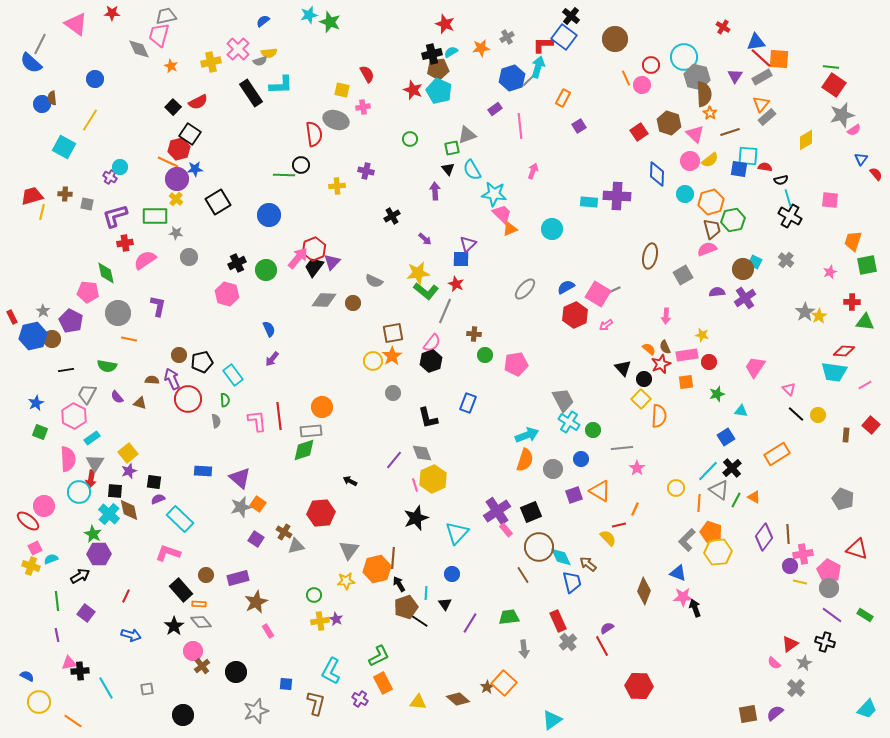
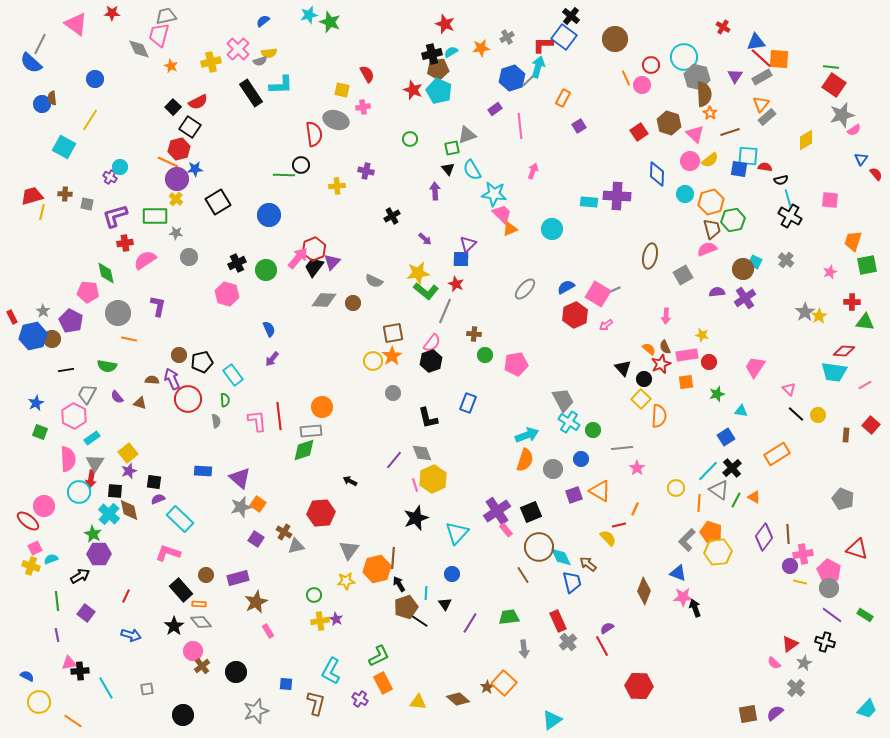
black square at (190, 134): moved 7 px up
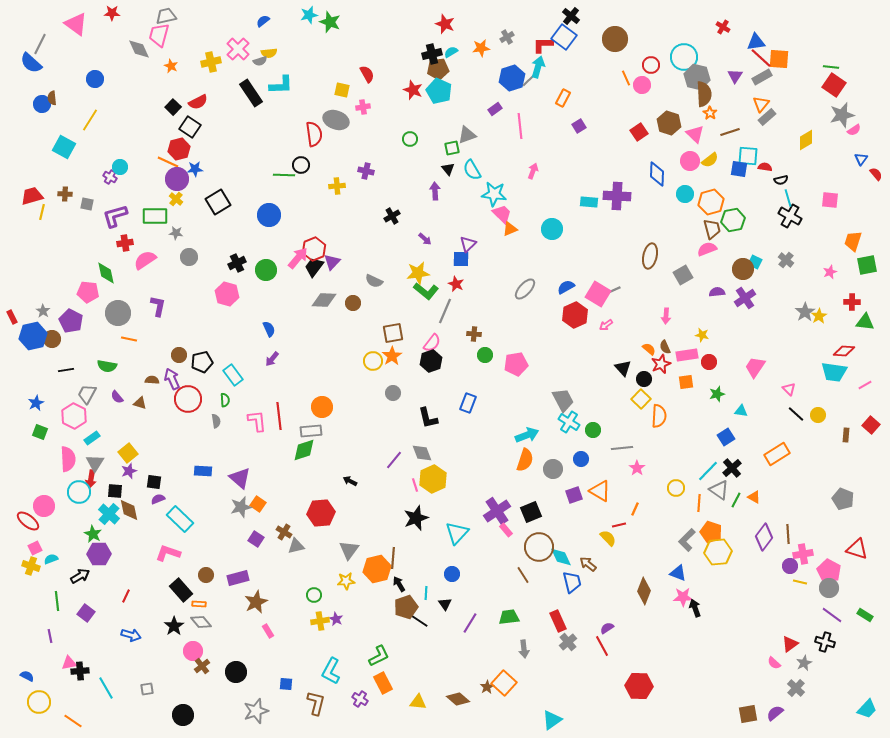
purple line at (57, 635): moved 7 px left, 1 px down
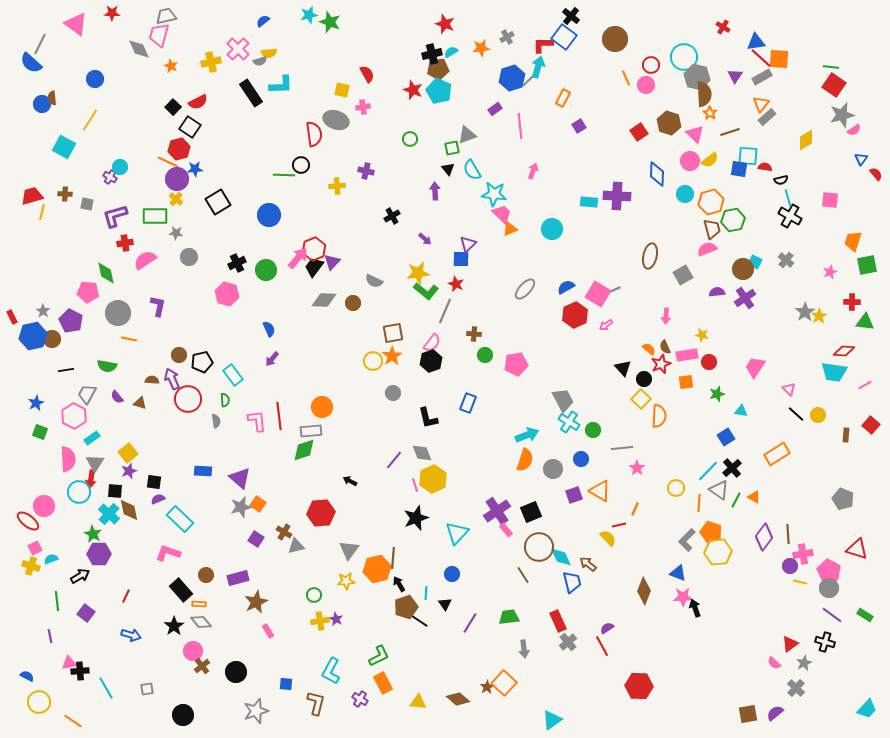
pink circle at (642, 85): moved 4 px right
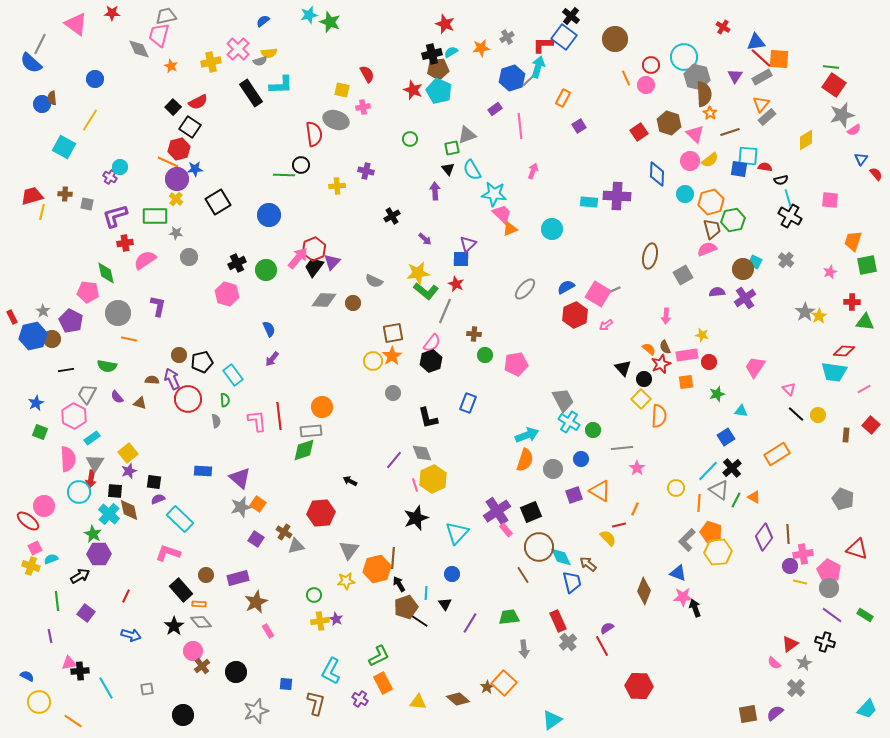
pink line at (865, 385): moved 1 px left, 4 px down
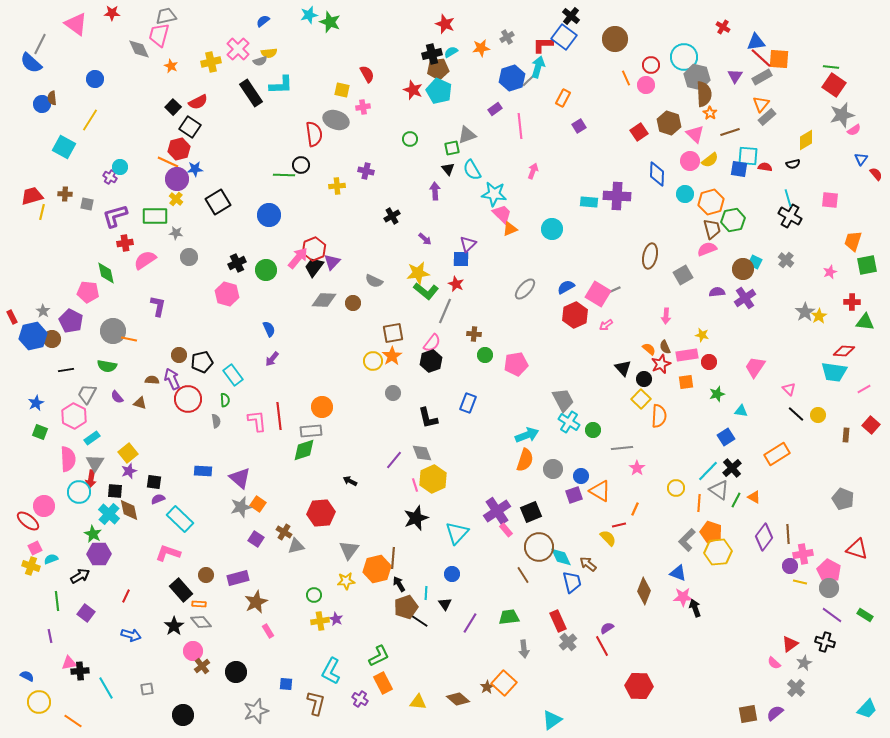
black semicircle at (781, 180): moved 12 px right, 16 px up
gray circle at (118, 313): moved 5 px left, 18 px down
blue circle at (581, 459): moved 17 px down
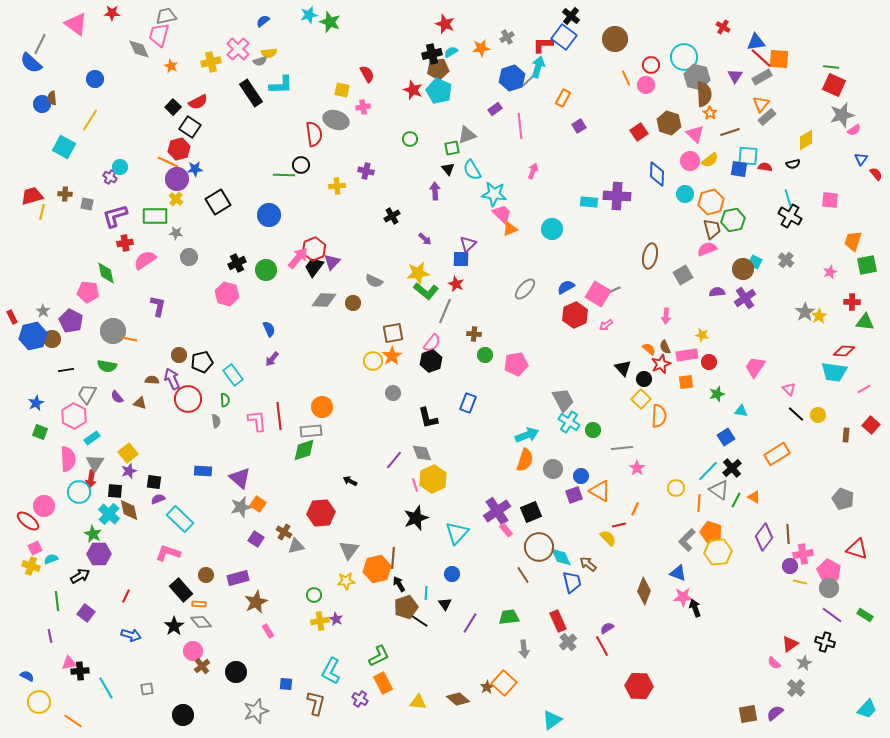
red square at (834, 85): rotated 10 degrees counterclockwise
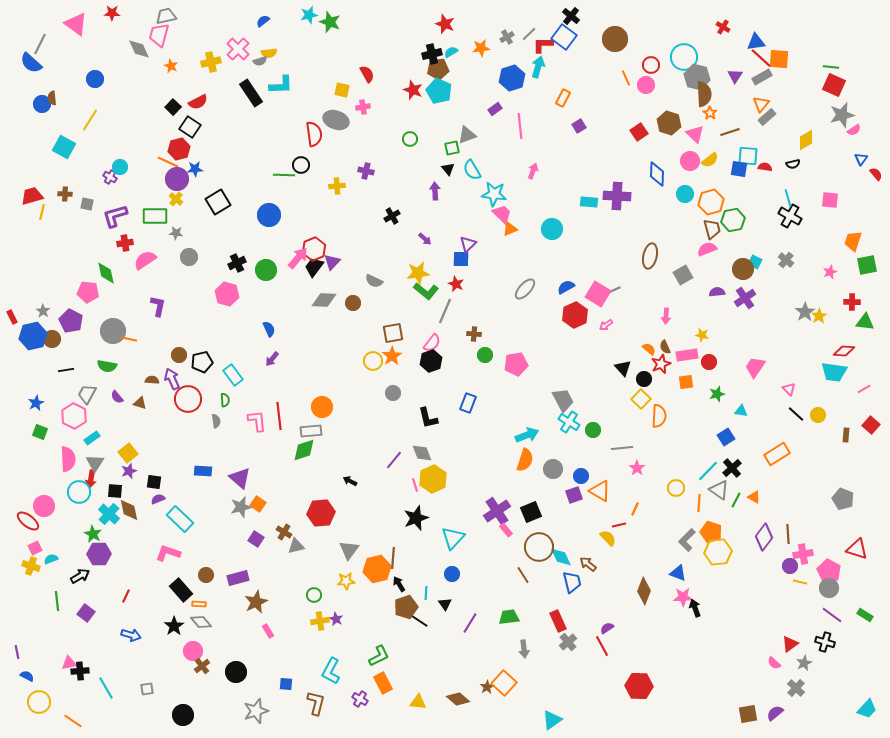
gray line at (529, 80): moved 46 px up
cyan triangle at (457, 533): moved 4 px left, 5 px down
purple line at (50, 636): moved 33 px left, 16 px down
